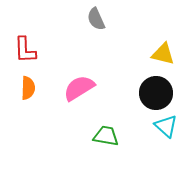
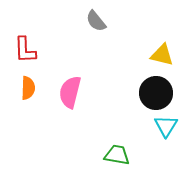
gray semicircle: moved 2 px down; rotated 15 degrees counterclockwise
yellow triangle: moved 1 px left, 1 px down
pink semicircle: moved 9 px left, 4 px down; rotated 44 degrees counterclockwise
cyan triangle: rotated 20 degrees clockwise
green trapezoid: moved 11 px right, 19 px down
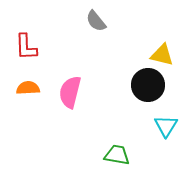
red L-shape: moved 1 px right, 3 px up
orange semicircle: rotated 95 degrees counterclockwise
black circle: moved 8 px left, 8 px up
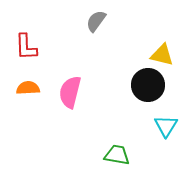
gray semicircle: rotated 75 degrees clockwise
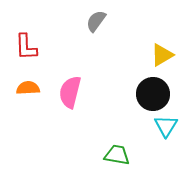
yellow triangle: rotated 45 degrees counterclockwise
black circle: moved 5 px right, 9 px down
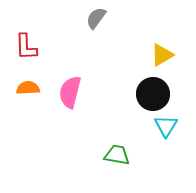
gray semicircle: moved 3 px up
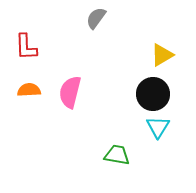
orange semicircle: moved 1 px right, 2 px down
cyan triangle: moved 8 px left, 1 px down
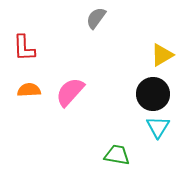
red L-shape: moved 2 px left, 1 px down
pink semicircle: rotated 28 degrees clockwise
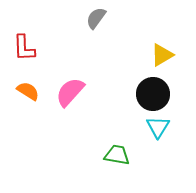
orange semicircle: moved 1 px left, 1 px down; rotated 35 degrees clockwise
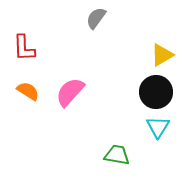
black circle: moved 3 px right, 2 px up
